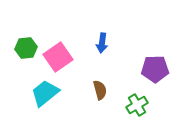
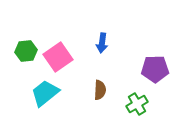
green hexagon: moved 3 px down
brown semicircle: rotated 18 degrees clockwise
green cross: moved 1 px up
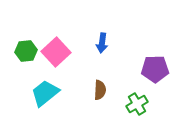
pink square: moved 2 px left, 5 px up; rotated 8 degrees counterclockwise
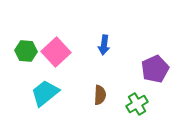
blue arrow: moved 2 px right, 2 px down
green hexagon: rotated 10 degrees clockwise
purple pentagon: rotated 24 degrees counterclockwise
brown semicircle: moved 5 px down
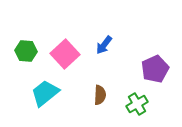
blue arrow: rotated 30 degrees clockwise
pink square: moved 9 px right, 2 px down
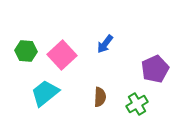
blue arrow: moved 1 px right, 1 px up
pink square: moved 3 px left, 1 px down
brown semicircle: moved 2 px down
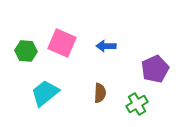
blue arrow: moved 1 px right, 2 px down; rotated 54 degrees clockwise
pink square: moved 12 px up; rotated 24 degrees counterclockwise
brown semicircle: moved 4 px up
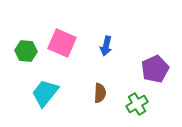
blue arrow: rotated 78 degrees counterclockwise
cyan trapezoid: rotated 12 degrees counterclockwise
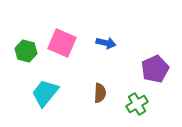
blue arrow: moved 3 px up; rotated 90 degrees counterclockwise
green hexagon: rotated 10 degrees clockwise
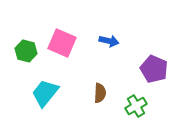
blue arrow: moved 3 px right, 2 px up
purple pentagon: moved 1 px left; rotated 24 degrees counterclockwise
green cross: moved 1 px left, 2 px down
